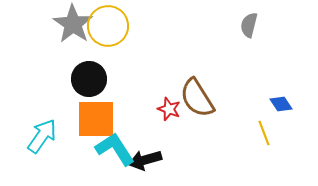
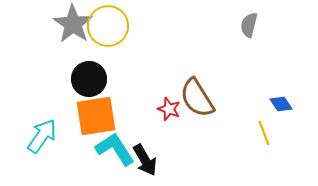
orange square: moved 3 px up; rotated 9 degrees counterclockwise
black arrow: rotated 104 degrees counterclockwise
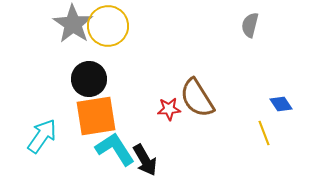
gray semicircle: moved 1 px right
red star: rotated 25 degrees counterclockwise
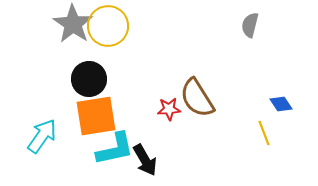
cyan L-shape: rotated 111 degrees clockwise
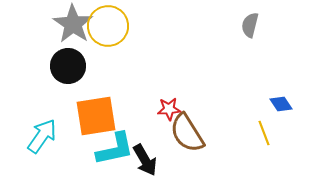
black circle: moved 21 px left, 13 px up
brown semicircle: moved 10 px left, 35 px down
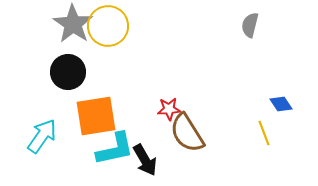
black circle: moved 6 px down
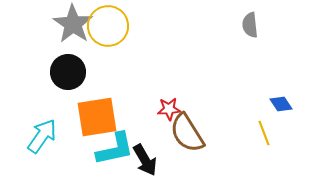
gray semicircle: rotated 20 degrees counterclockwise
orange square: moved 1 px right, 1 px down
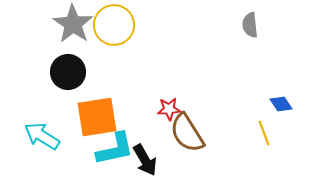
yellow circle: moved 6 px right, 1 px up
cyan arrow: rotated 93 degrees counterclockwise
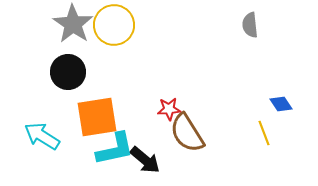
black arrow: rotated 20 degrees counterclockwise
